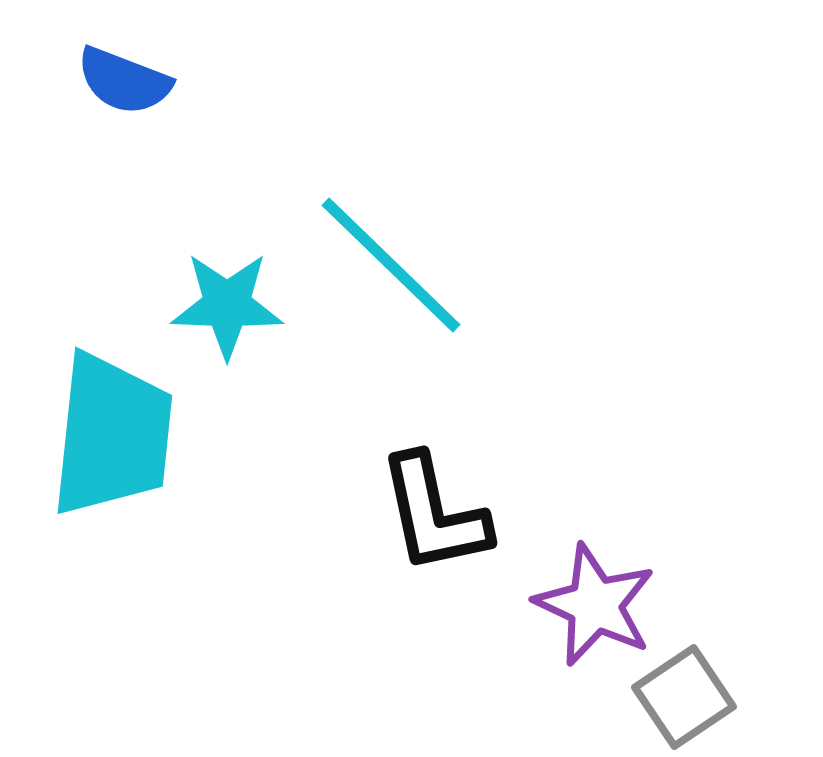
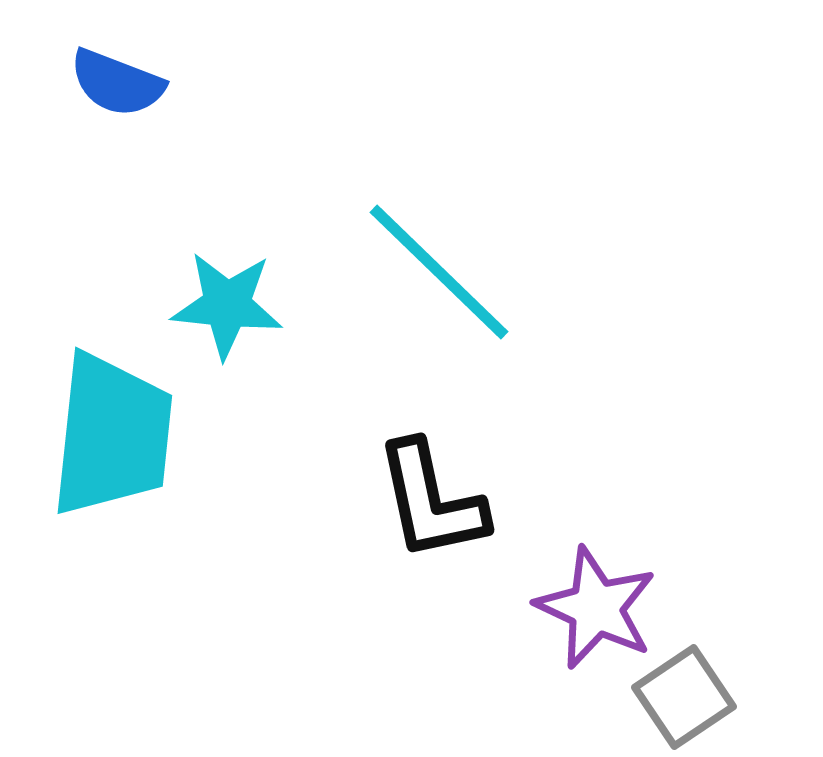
blue semicircle: moved 7 px left, 2 px down
cyan line: moved 48 px right, 7 px down
cyan star: rotated 4 degrees clockwise
black L-shape: moved 3 px left, 13 px up
purple star: moved 1 px right, 3 px down
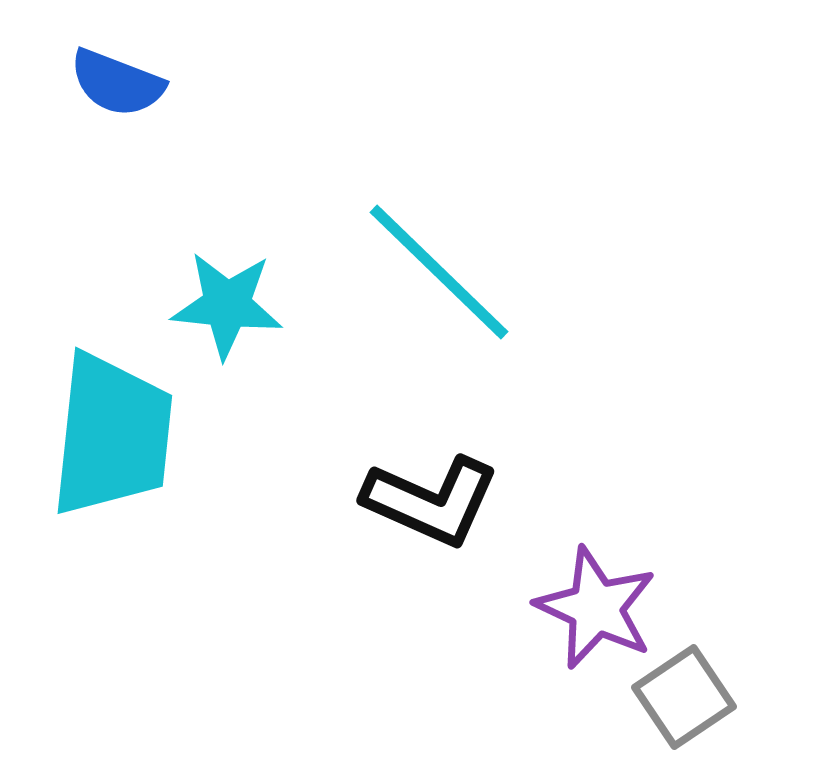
black L-shape: rotated 54 degrees counterclockwise
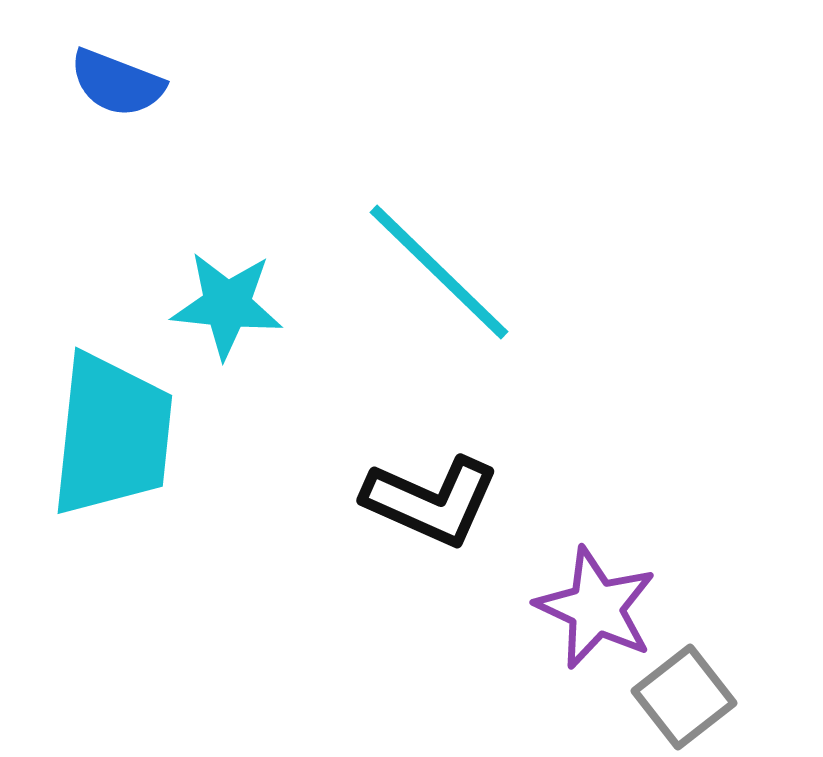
gray square: rotated 4 degrees counterclockwise
